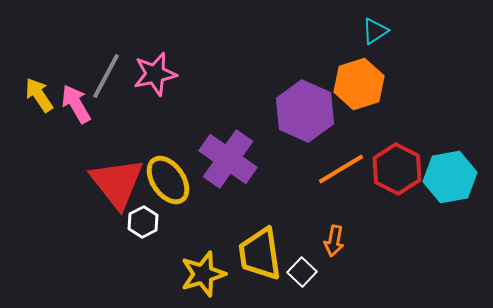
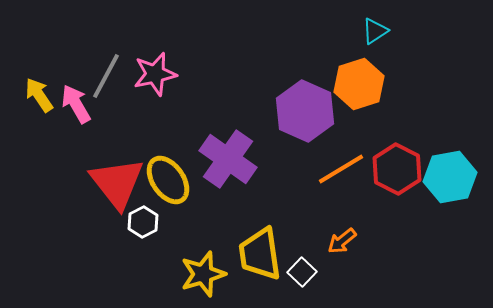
orange arrow: moved 8 px right; rotated 40 degrees clockwise
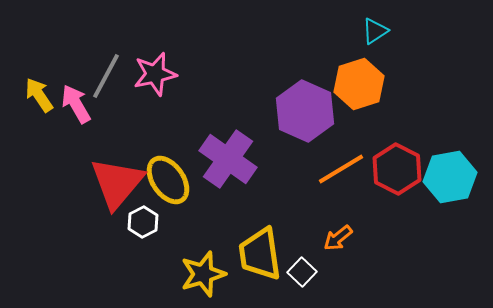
red triangle: rotated 18 degrees clockwise
orange arrow: moved 4 px left, 3 px up
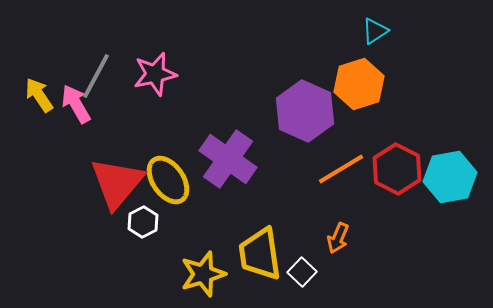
gray line: moved 10 px left
orange arrow: rotated 28 degrees counterclockwise
